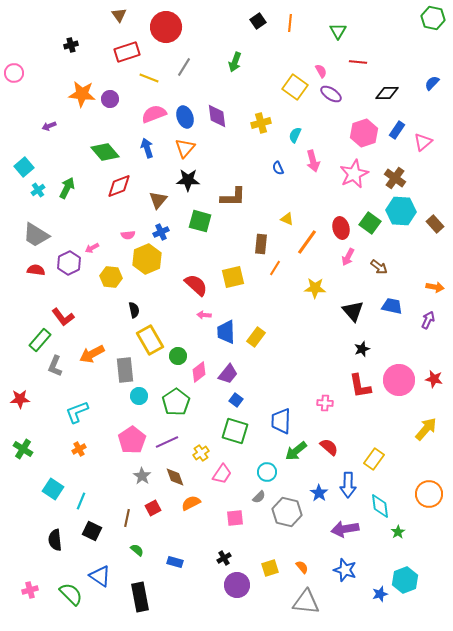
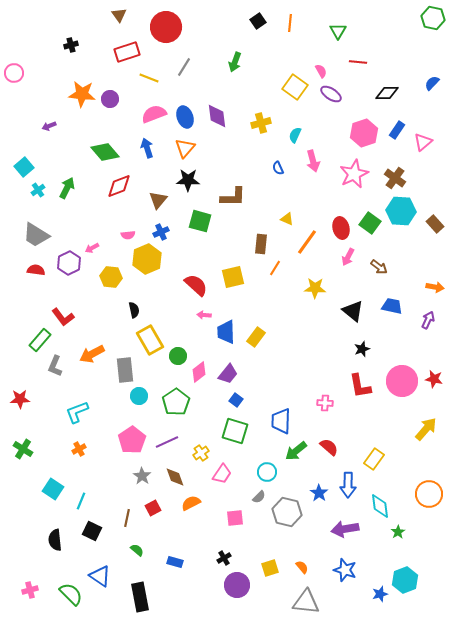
black triangle at (353, 311): rotated 10 degrees counterclockwise
pink circle at (399, 380): moved 3 px right, 1 px down
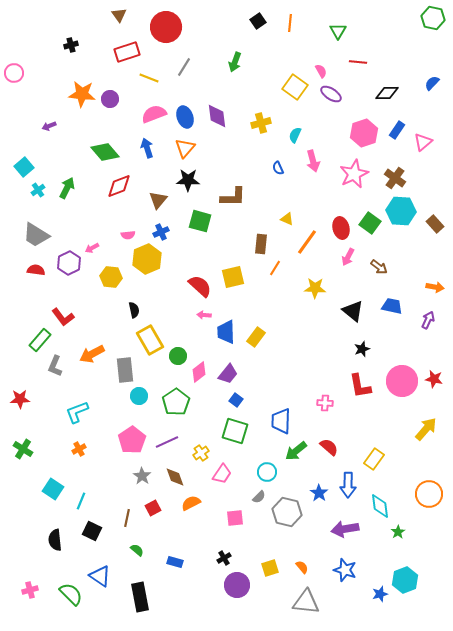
red semicircle at (196, 285): moved 4 px right, 1 px down
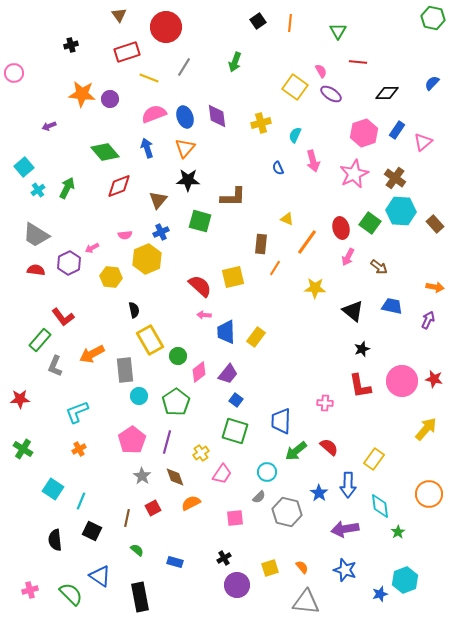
pink semicircle at (128, 235): moved 3 px left
purple line at (167, 442): rotated 50 degrees counterclockwise
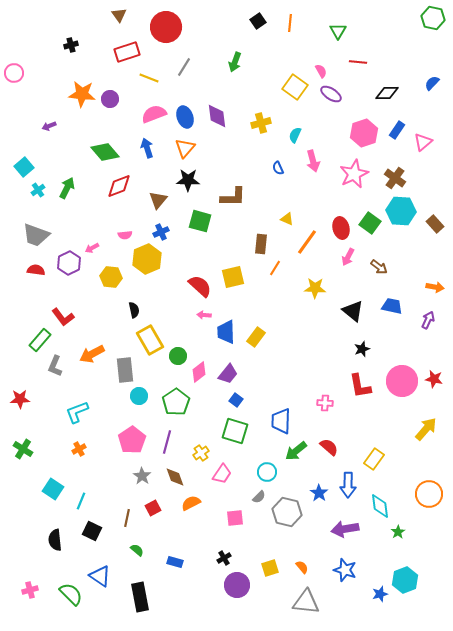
gray trapezoid at (36, 235): rotated 12 degrees counterclockwise
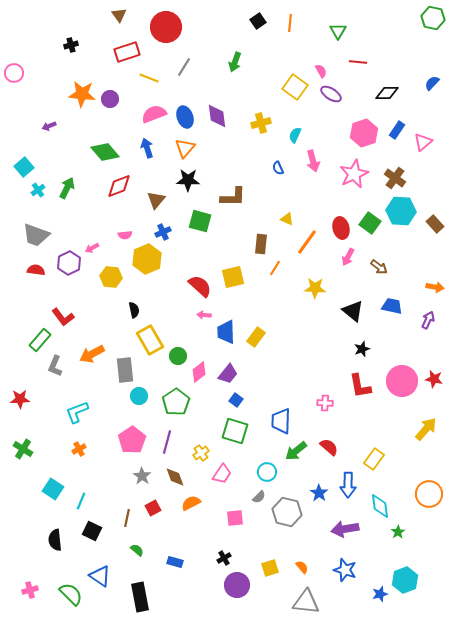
brown triangle at (158, 200): moved 2 px left
blue cross at (161, 232): moved 2 px right
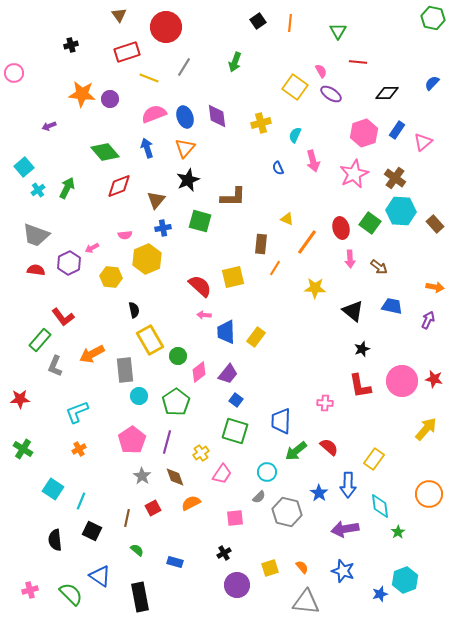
black star at (188, 180): rotated 25 degrees counterclockwise
blue cross at (163, 232): moved 4 px up; rotated 14 degrees clockwise
pink arrow at (348, 257): moved 2 px right, 2 px down; rotated 30 degrees counterclockwise
black cross at (224, 558): moved 5 px up
blue star at (345, 570): moved 2 px left, 1 px down
